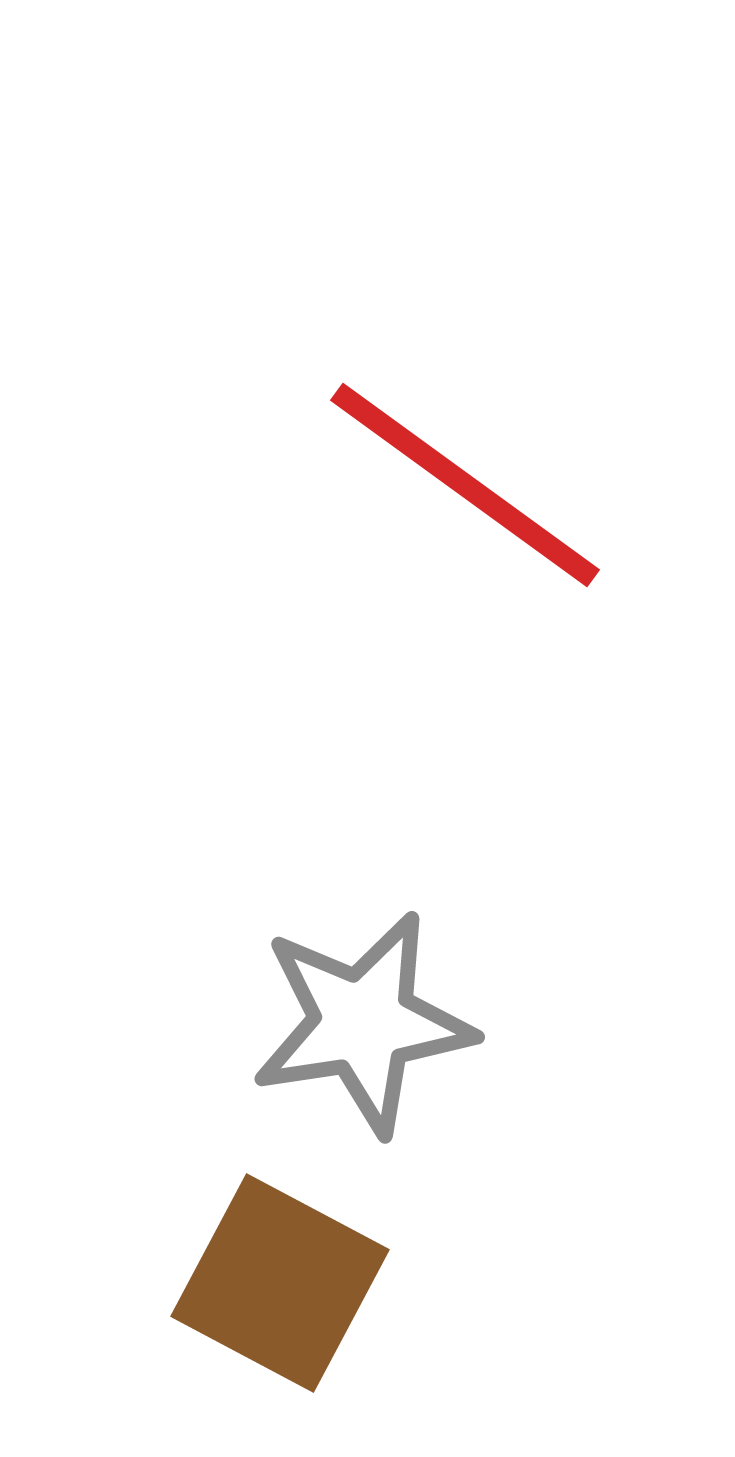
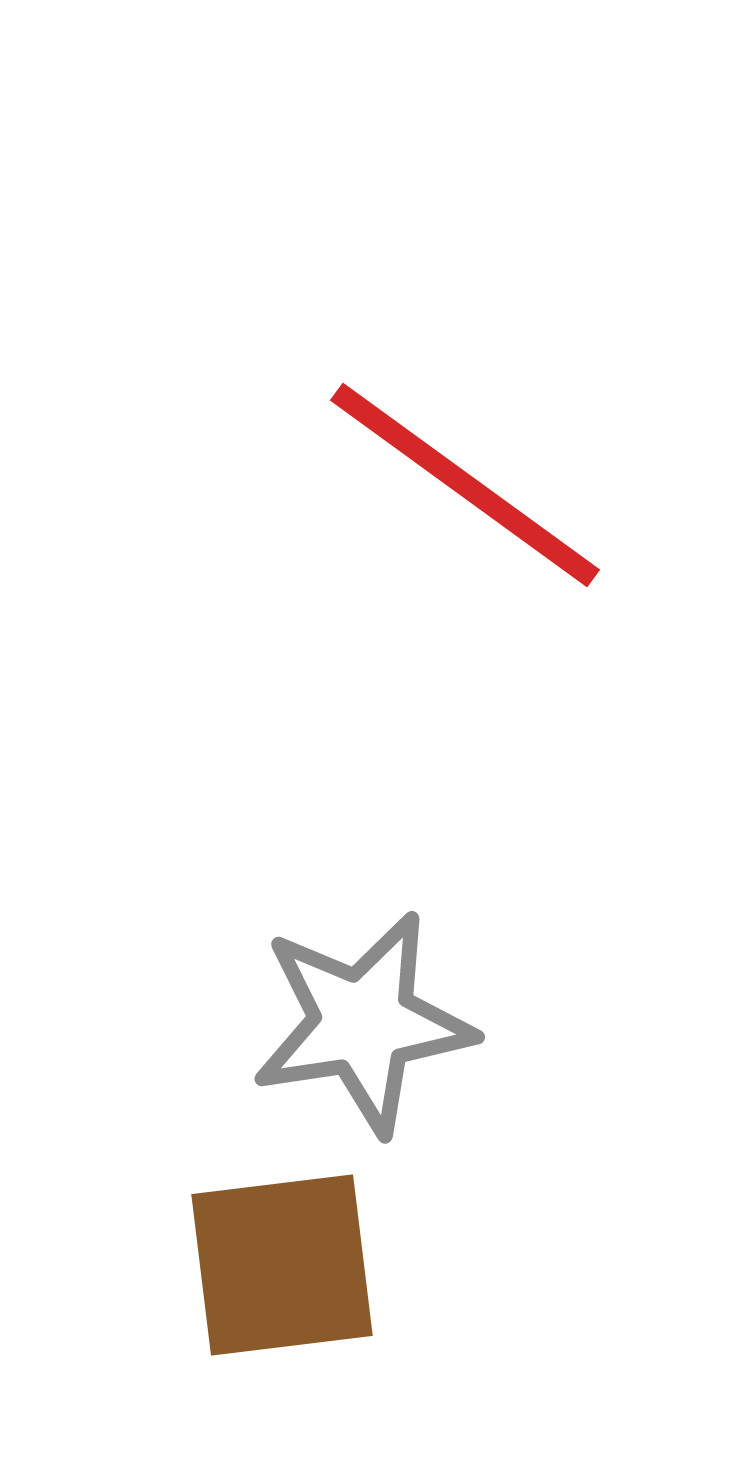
brown square: moved 2 px right, 18 px up; rotated 35 degrees counterclockwise
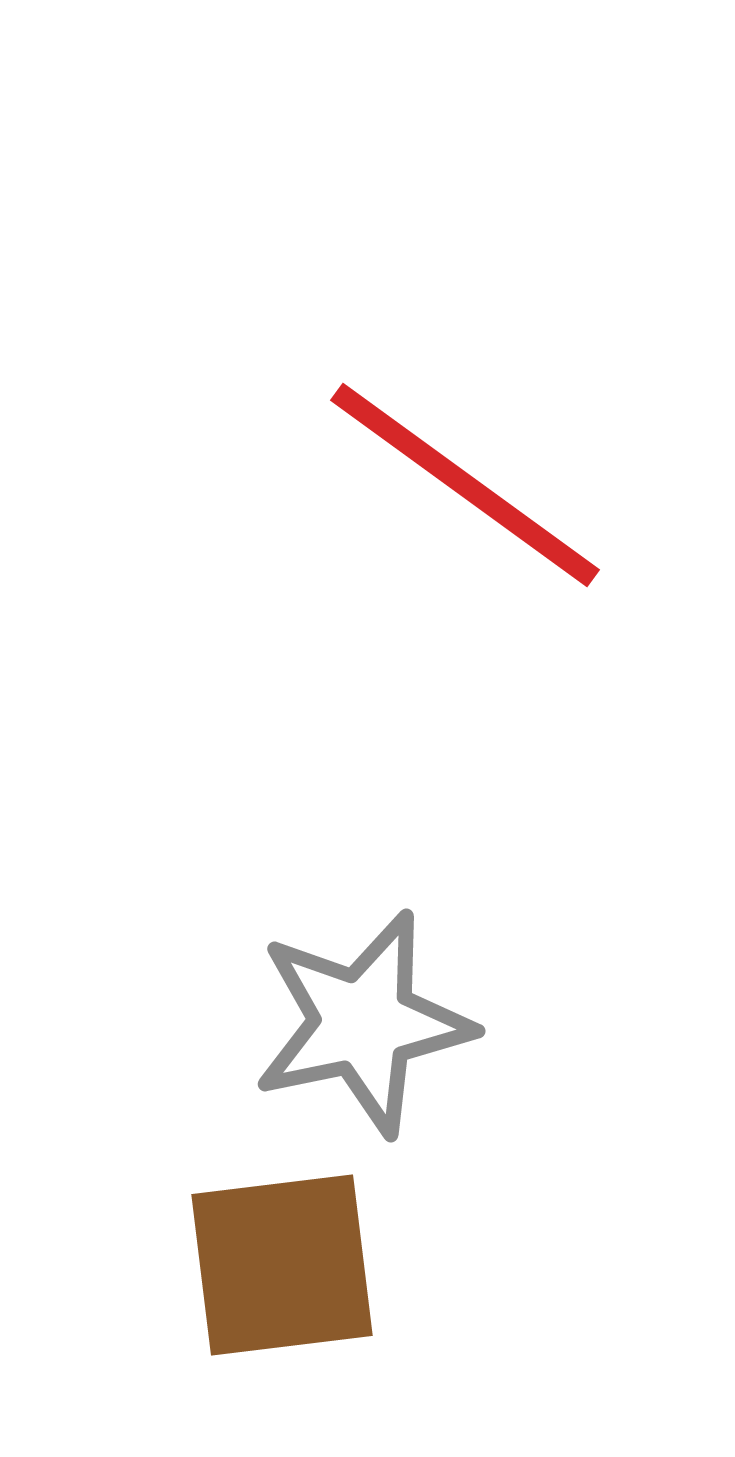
gray star: rotated 3 degrees counterclockwise
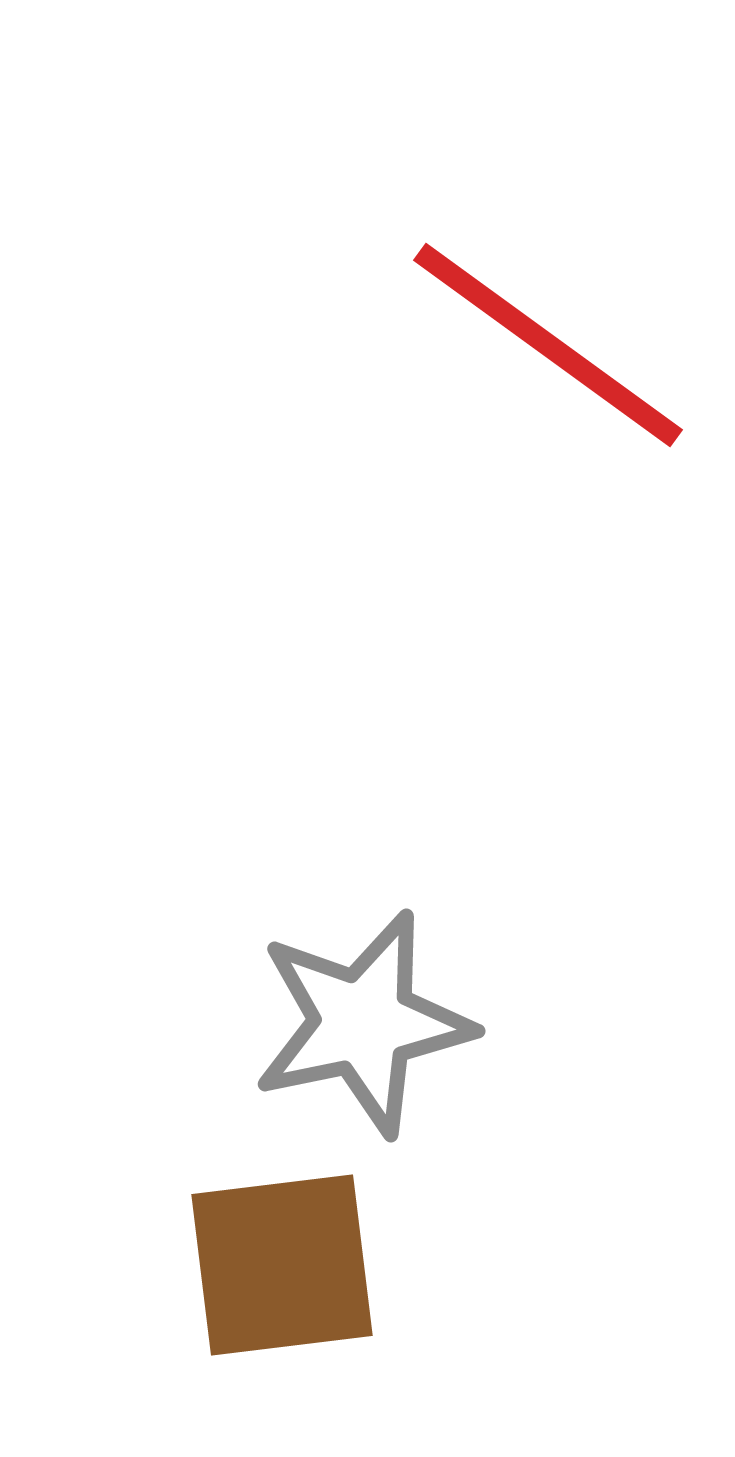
red line: moved 83 px right, 140 px up
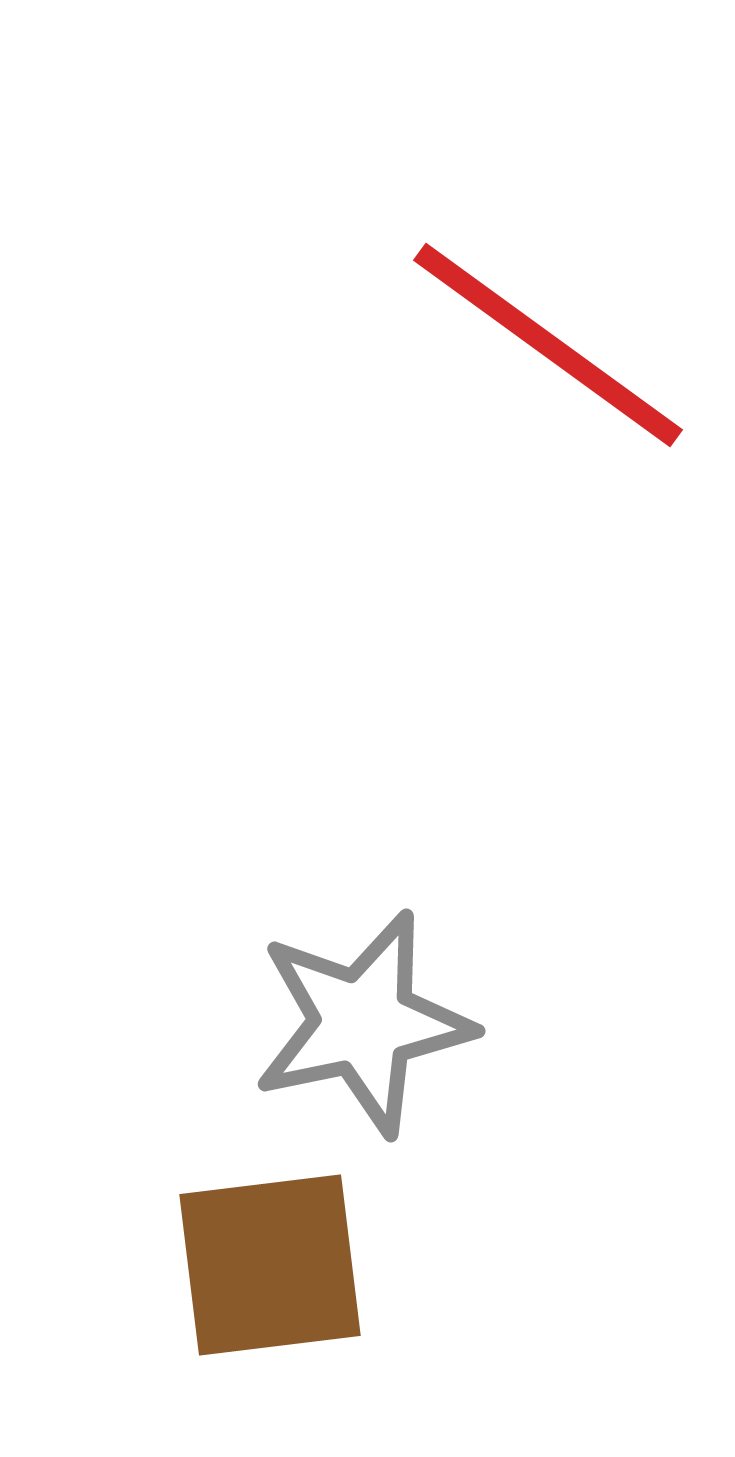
brown square: moved 12 px left
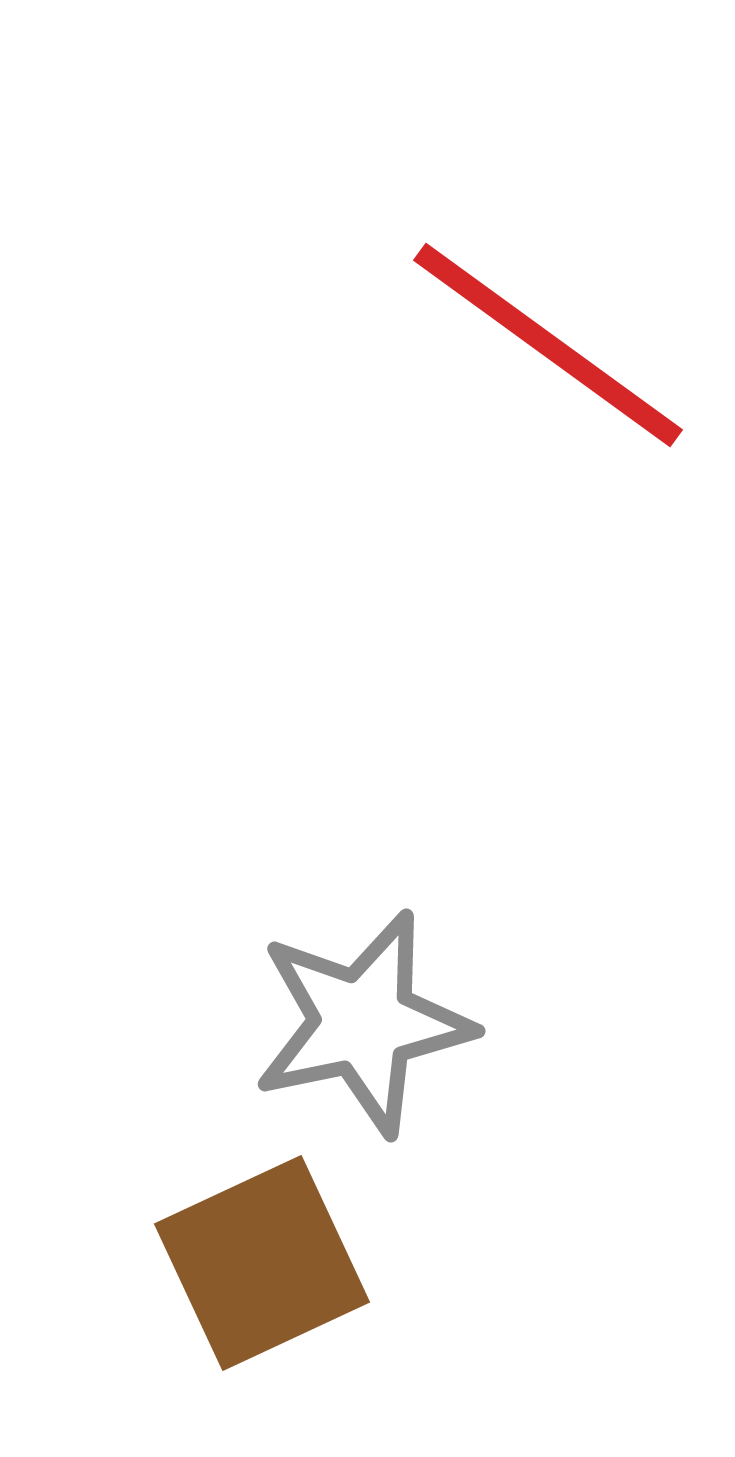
brown square: moved 8 px left, 2 px up; rotated 18 degrees counterclockwise
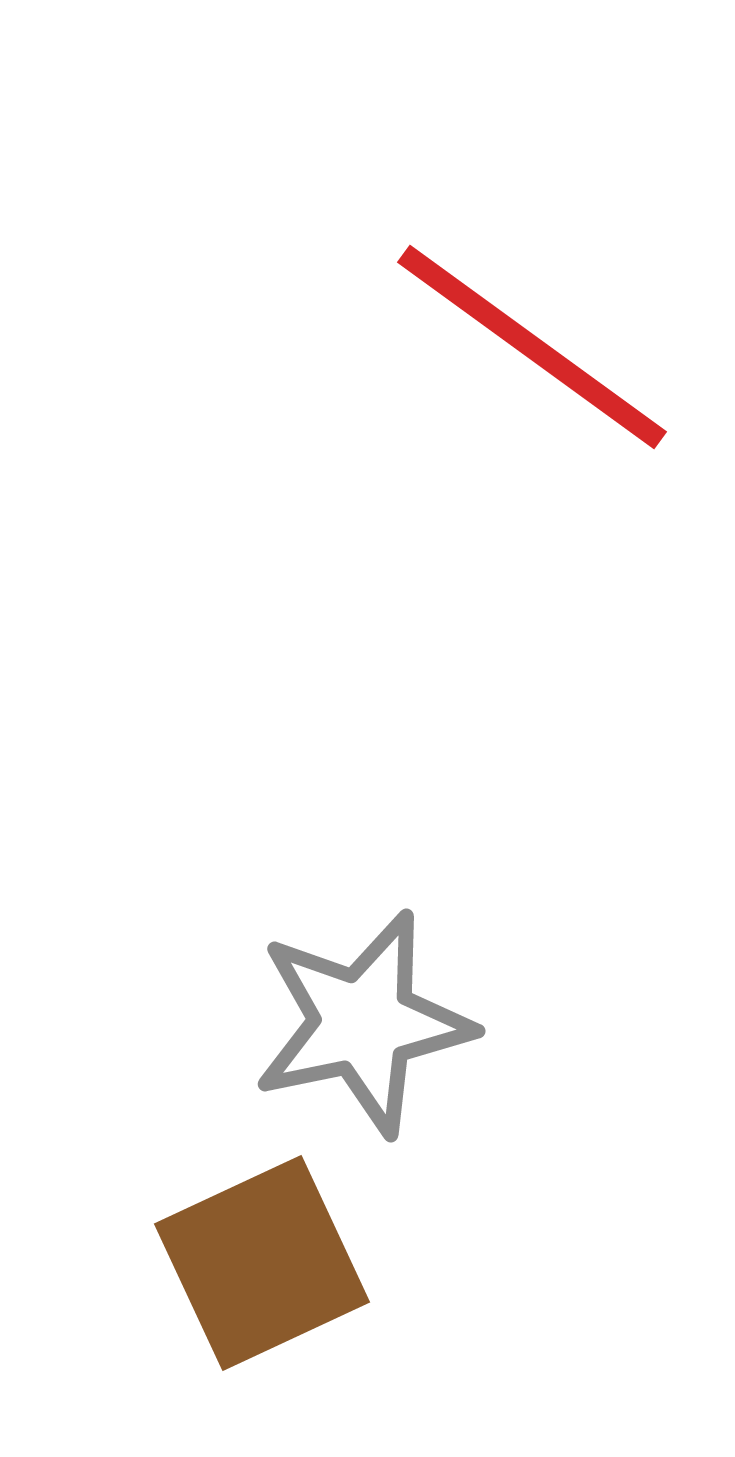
red line: moved 16 px left, 2 px down
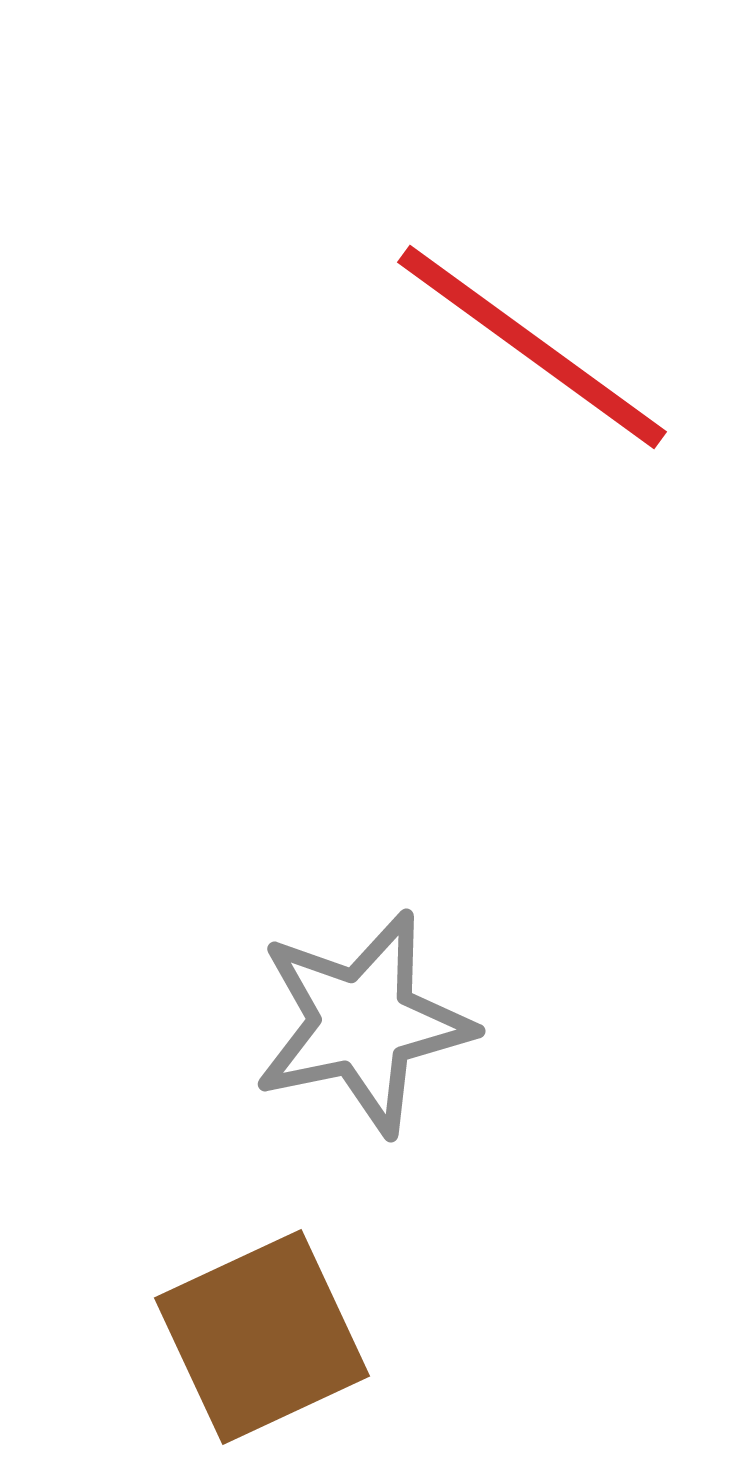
brown square: moved 74 px down
